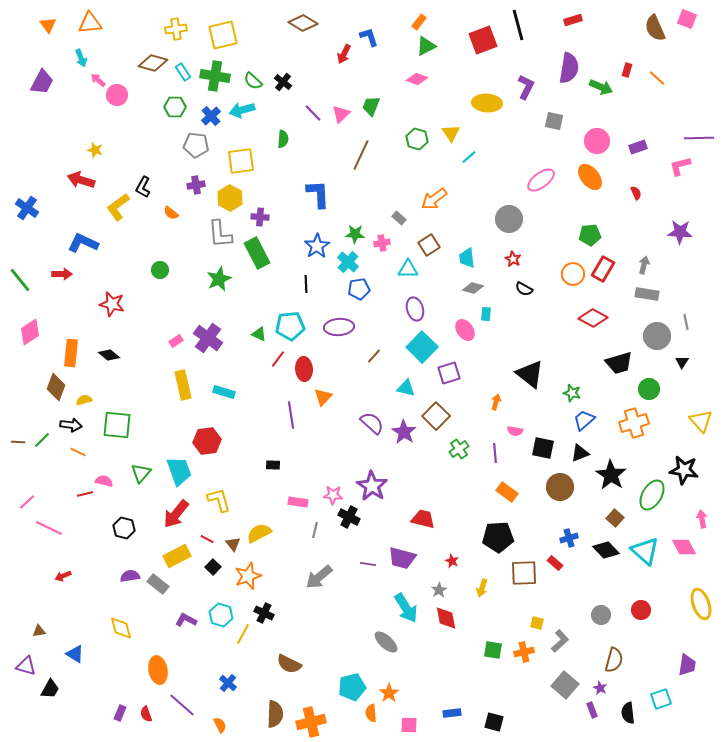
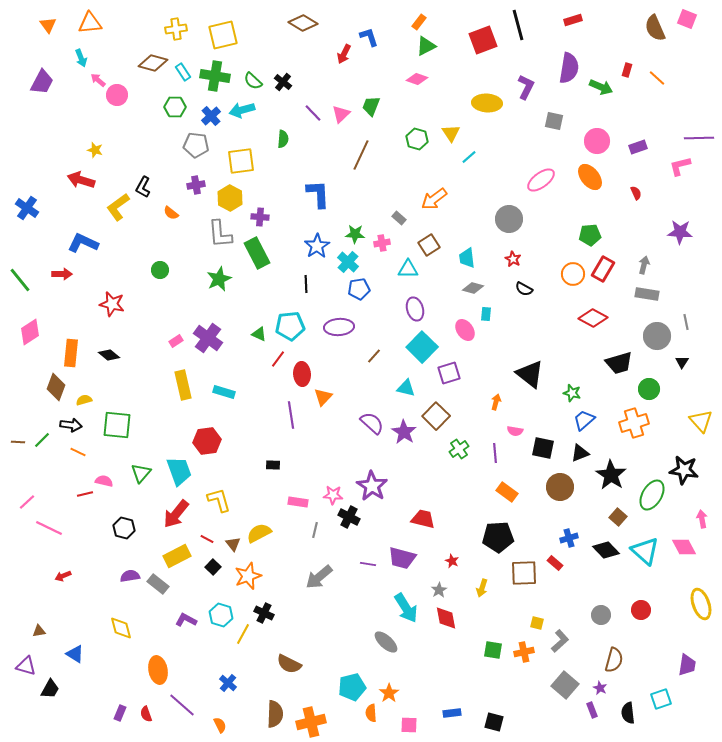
red ellipse at (304, 369): moved 2 px left, 5 px down
brown square at (615, 518): moved 3 px right, 1 px up
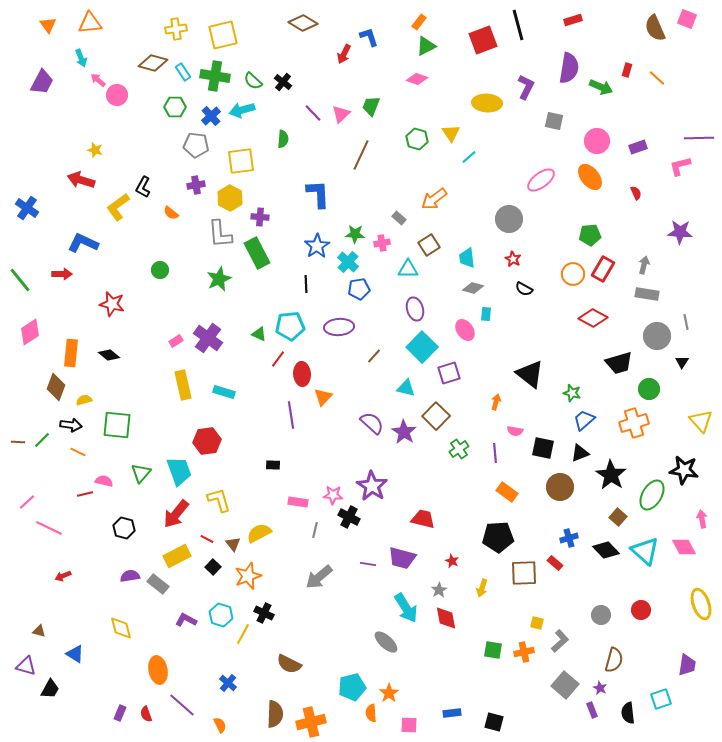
brown triangle at (39, 631): rotated 24 degrees clockwise
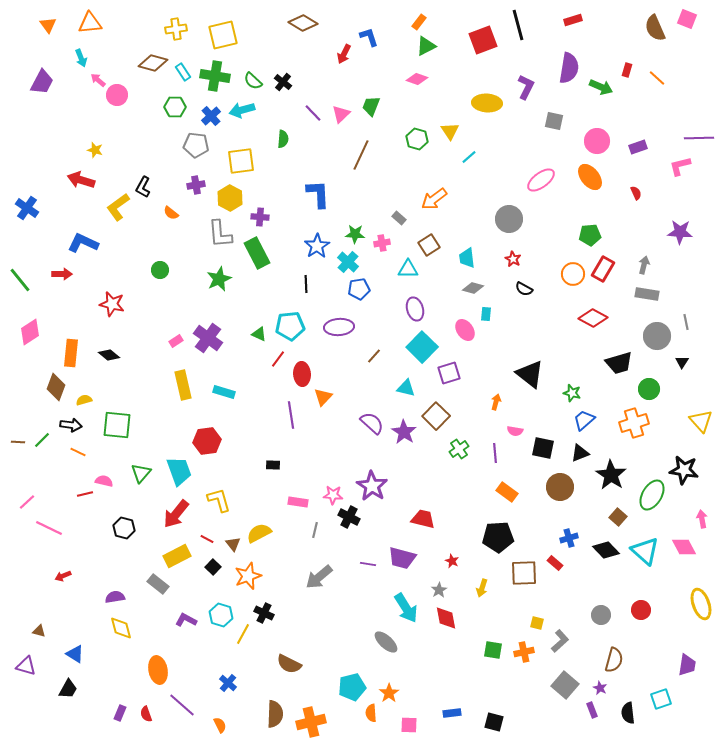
yellow triangle at (451, 133): moved 1 px left, 2 px up
purple semicircle at (130, 576): moved 15 px left, 21 px down
black trapezoid at (50, 689): moved 18 px right
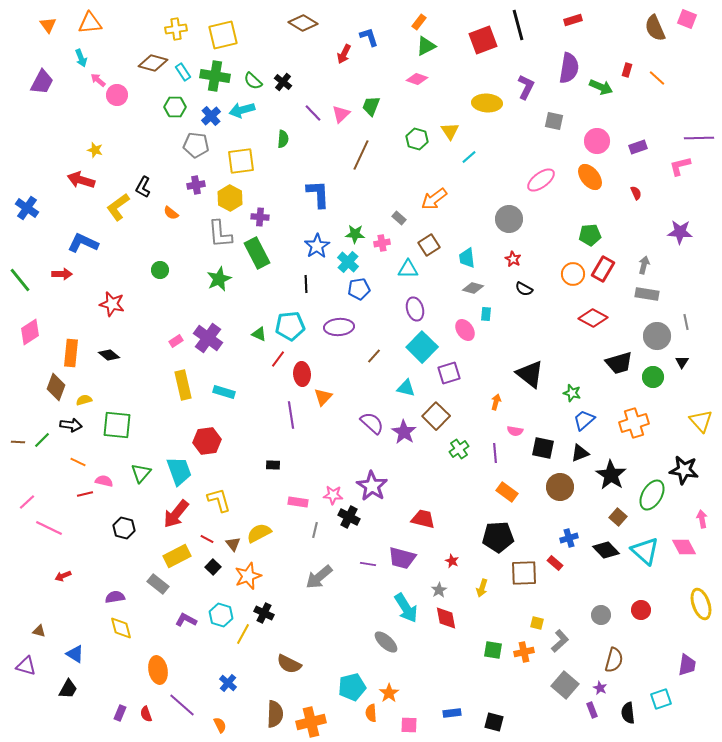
green circle at (649, 389): moved 4 px right, 12 px up
orange line at (78, 452): moved 10 px down
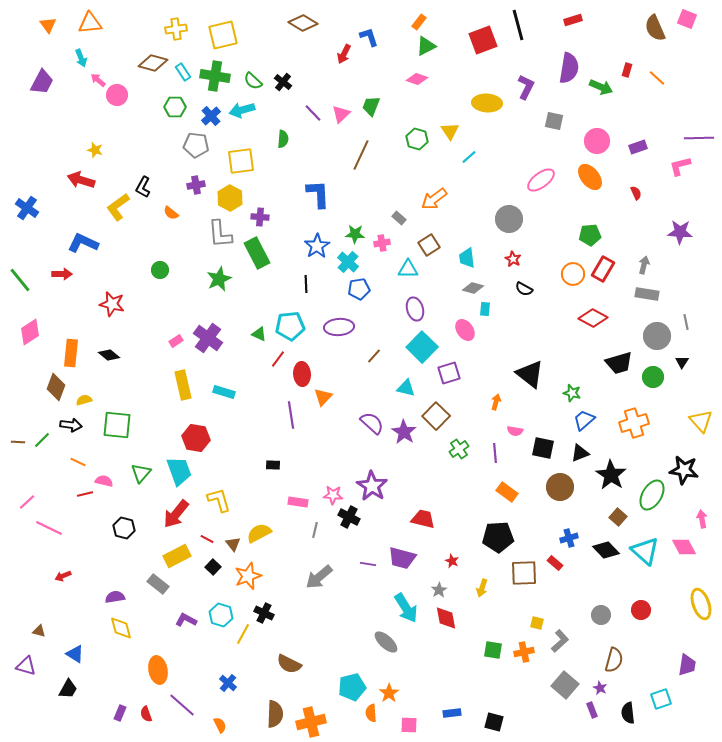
cyan rectangle at (486, 314): moved 1 px left, 5 px up
red hexagon at (207, 441): moved 11 px left, 3 px up; rotated 16 degrees clockwise
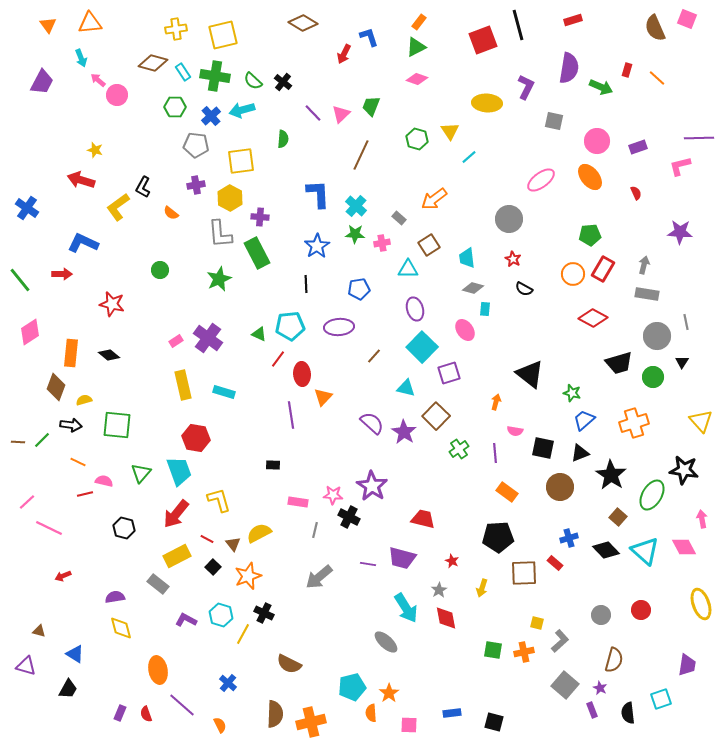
green triangle at (426, 46): moved 10 px left, 1 px down
cyan cross at (348, 262): moved 8 px right, 56 px up
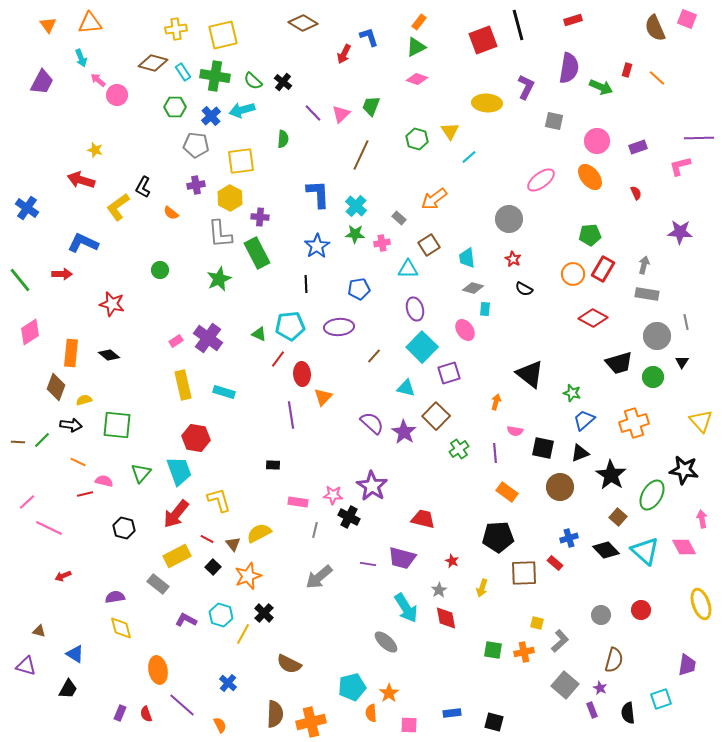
black cross at (264, 613): rotated 18 degrees clockwise
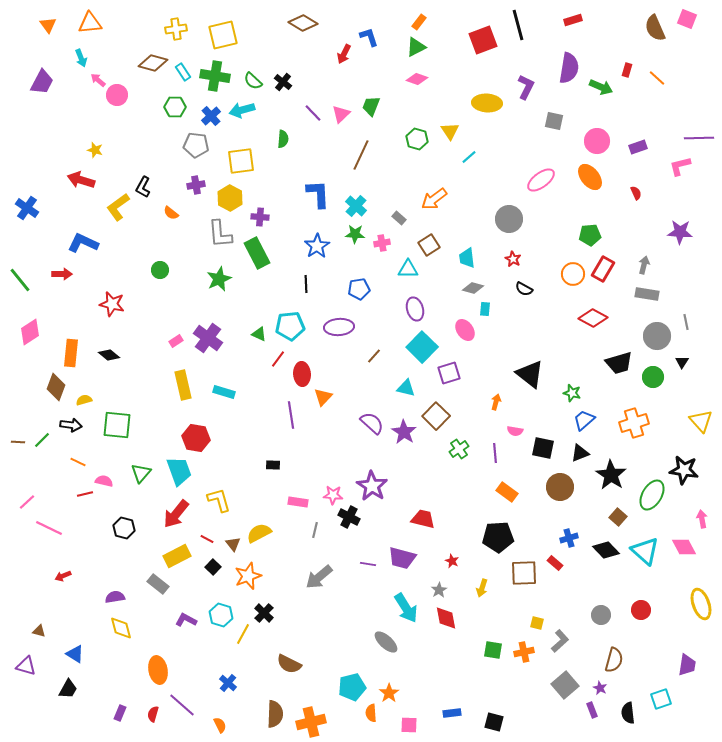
gray square at (565, 685): rotated 8 degrees clockwise
red semicircle at (146, 714): moved 7 px right; rotated 35 degrees clockwise
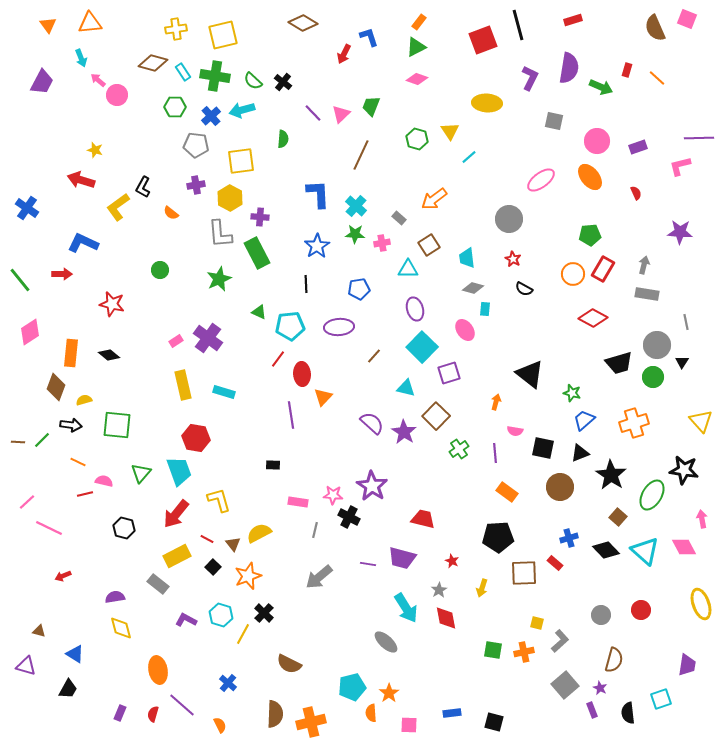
purple L-shape at (526, 87): moved 4 px right, 9 px up
green triangle at (259, 334): moved 22 px up
gray circle at (657, 336): moved 9 px down
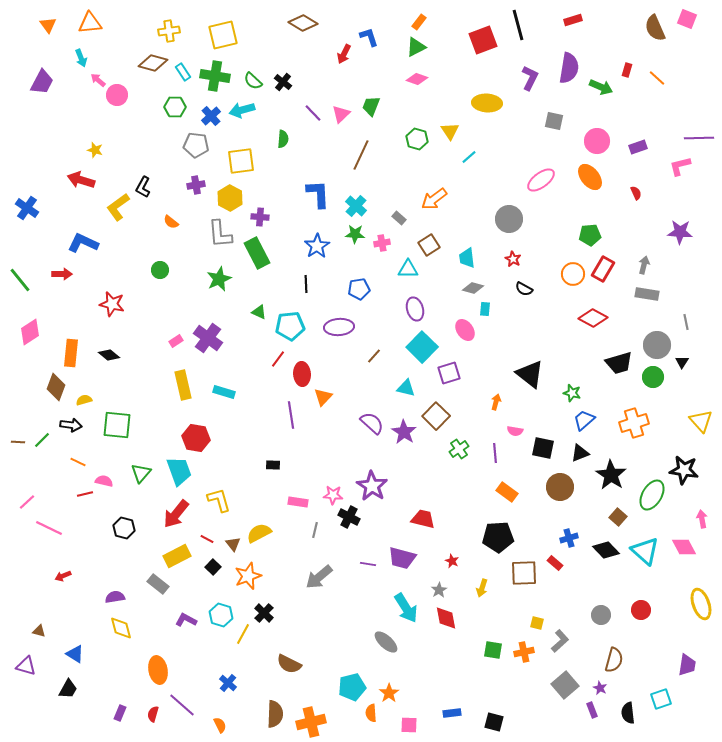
yellow cross at (176, 29): moved 7 px left, 2 px down
orange semicircle at (171, 213): moved 9 px down
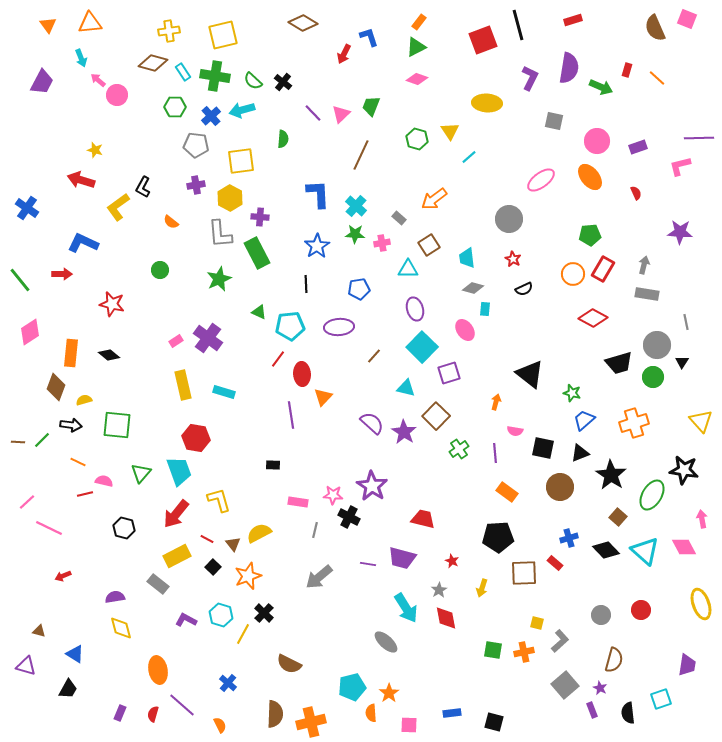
black semicircle at (524, 289): rotated 54 degrees counterclockwise
